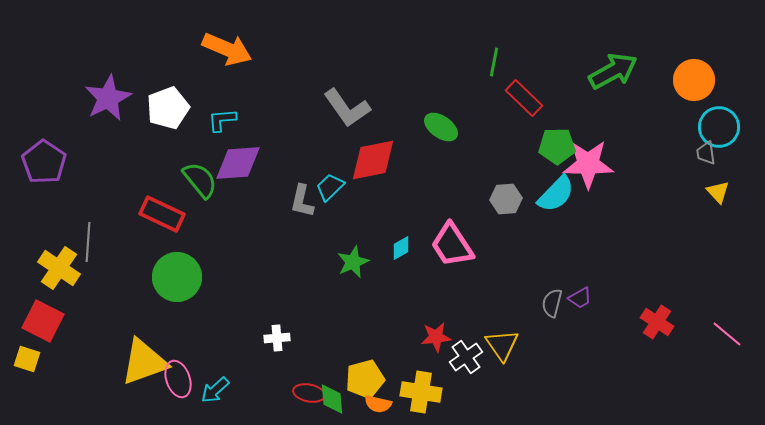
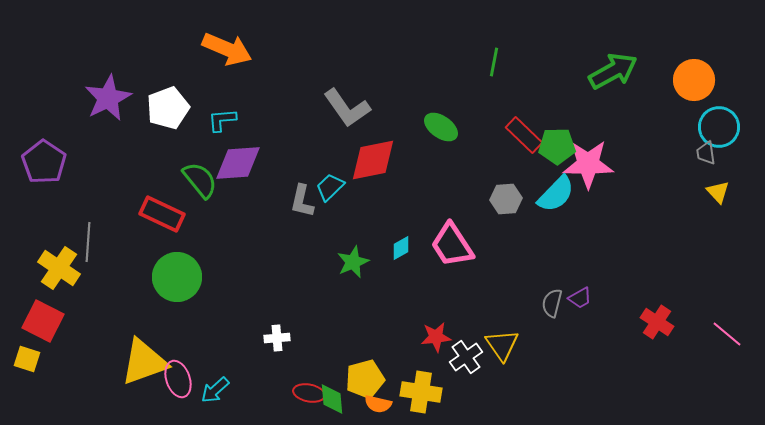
red rectangle at (524, 98): moved 37 px down
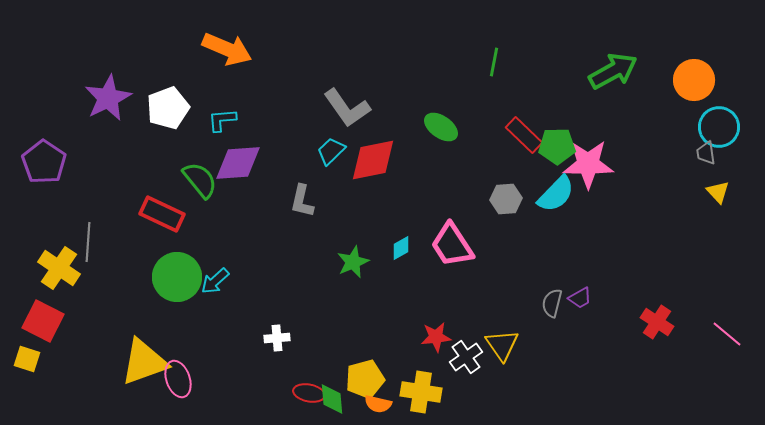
cyan trapezoid at (330, 187): moved 1 px right, 36 px up
cyan arrow at (215, 390): moved 109 px up
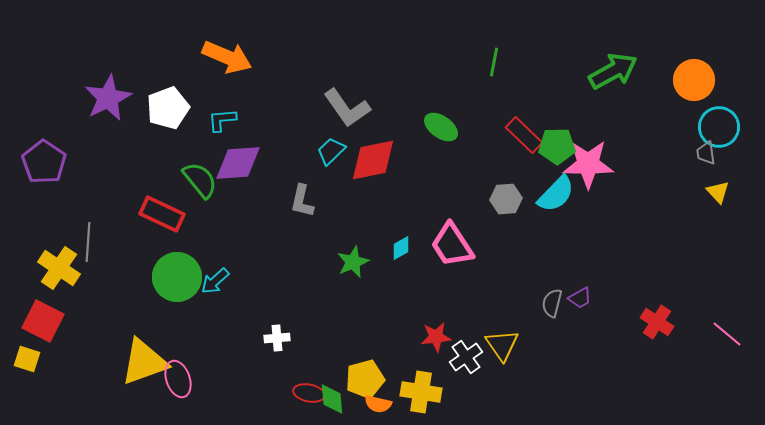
orange arrow at (227, 49): moved 8 px down
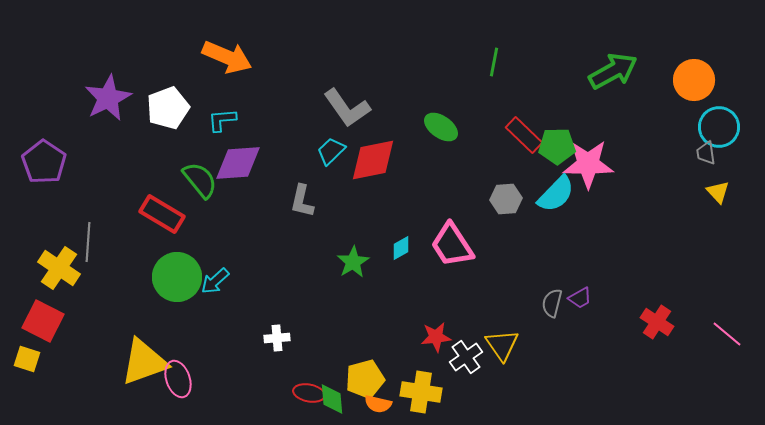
red rectangle at (162, 214): rotated 6 degrees clockwise
green star at (353, 262): rotated 8 degrees counterclockwise
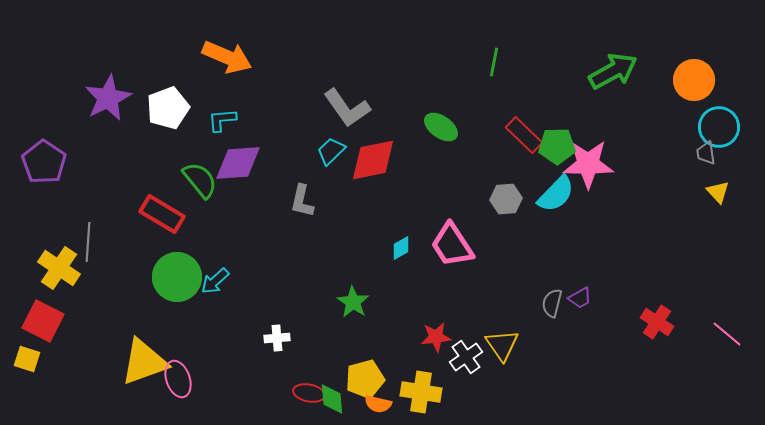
green star at (353, 262): moved 40 px down; rotated 8 degrees counterclockwise
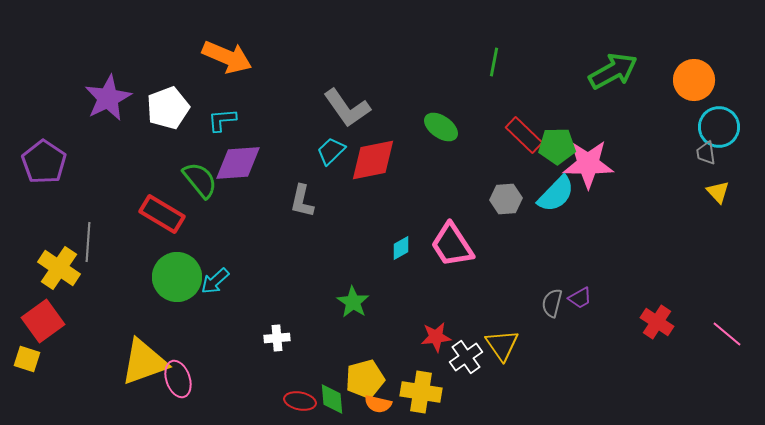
red square at (43, 321): rotated 27 degrees clockwise
red ellipse at (309, 393): moved 9 px left, 8 px down
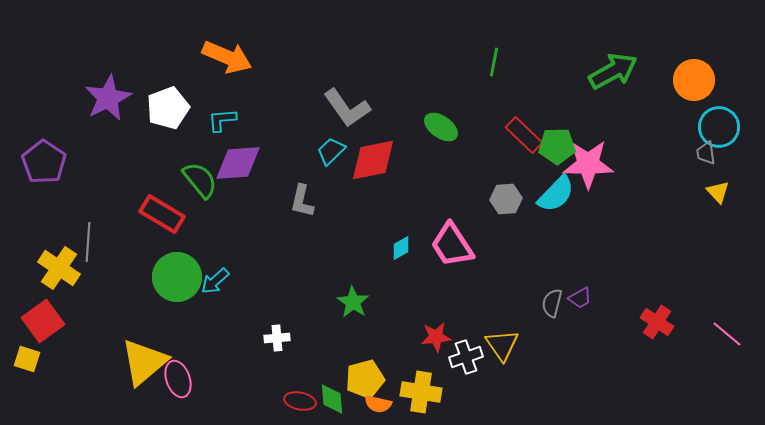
white cross at (466, 357): rotated 16 degrees clockwise
yellow triangle at (144, 362): rotated 20 degrees counterclockwise
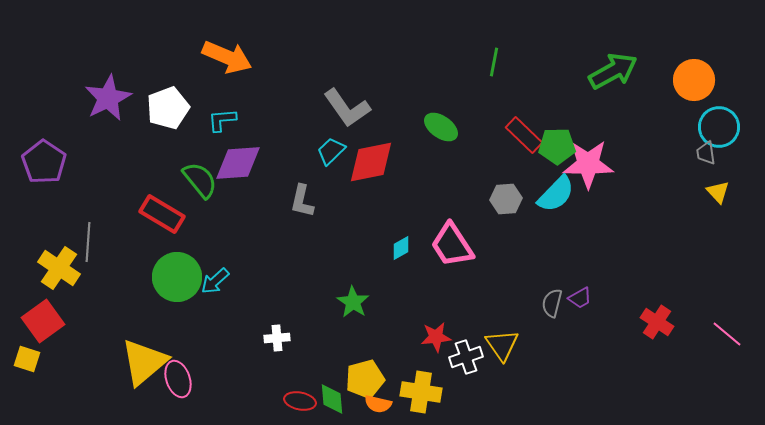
red diamond at (373, 160): moved 2 px left, 2 px down
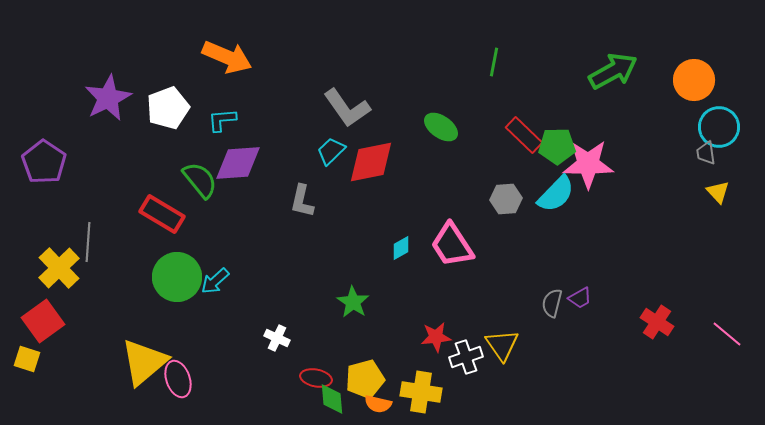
yellow cross at (59, 268): rotated 12 degrees clockwise
white cross at (277, 338): rotated 30 degrees clockwise
red ellipse at (300, 401): moved 16 px right, 23 px up
